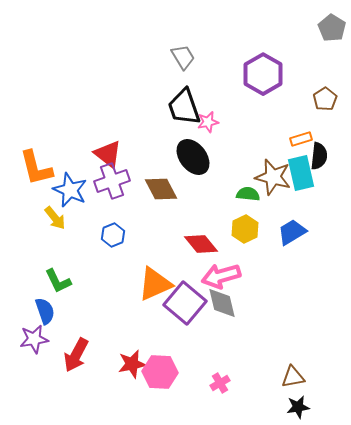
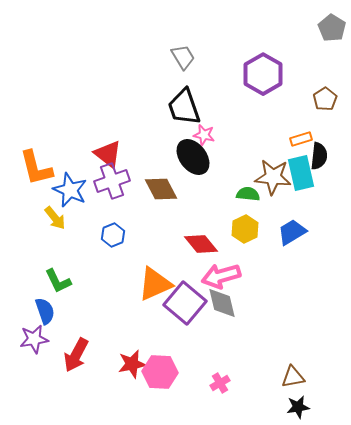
pink star: moved 4 px left, 13 px down; rotated 25 degrees clockwise
brown star: rotated 9 degrees counterclockwise
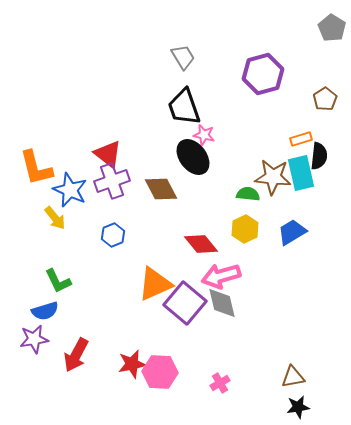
purple hexagon: rotated 15 degrees clockwise
blue semicircle: rotated 92 degrees clockwise
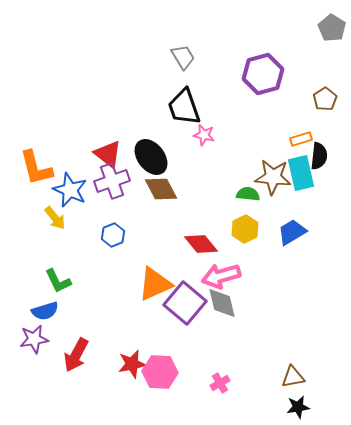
black ellipse: moved 42 px left
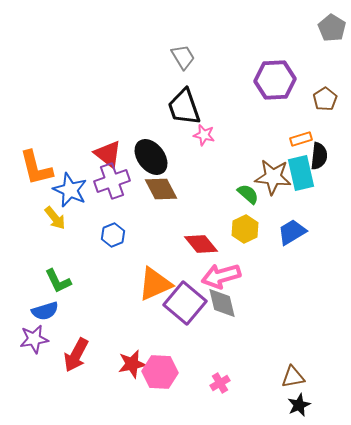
purple hexagon: moved 12 px right, 6 px down; rotated 12 degrees clockwise
green semicircle: rotated 35 degrees clockwise
black star: moved 1 px right, 2 px up; rotated 15 degrees counterclockwise
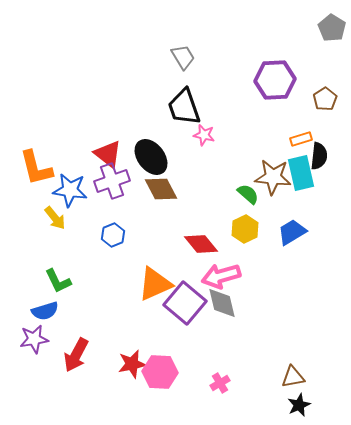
blue star: rotated 16 degrees counterclockwise
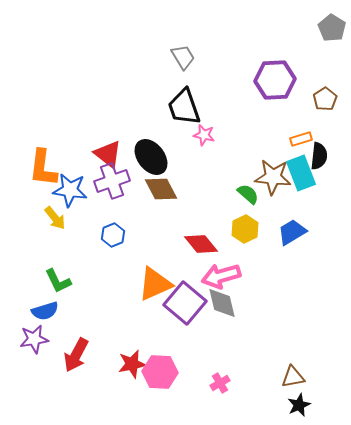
orange L-shape: moved 7 px right; rotated 21 degrees clockwise
cyan rectangle: rotated 8 degrees counterclockwise
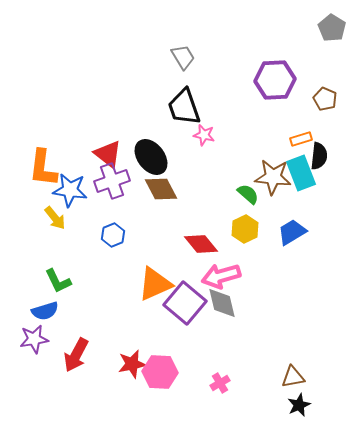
brown pentagon: rotated 15 degrees counterclockwise
